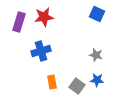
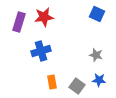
blue star: moved 2 px right
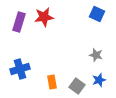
blue cross: moved 21 px left, 18 px down
blue star: rotated 24 degrees counterclockwise
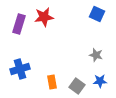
purple rectangle: moved 2 px down
blue star: moved 1 px right, 1 px down; rotated 16 degrees clockwise
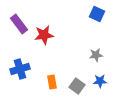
red star: moved 18 px down
purple rectangle: rotated 54 degrees counterclockwise
gray star: rotated 24 degrees counterclockwise
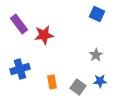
gray star: rotated 24 degrees counterclockwise
gray square: moved 1 px right, 1 px down
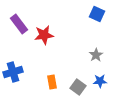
blue cross: moved 7 px left, 3 px down
